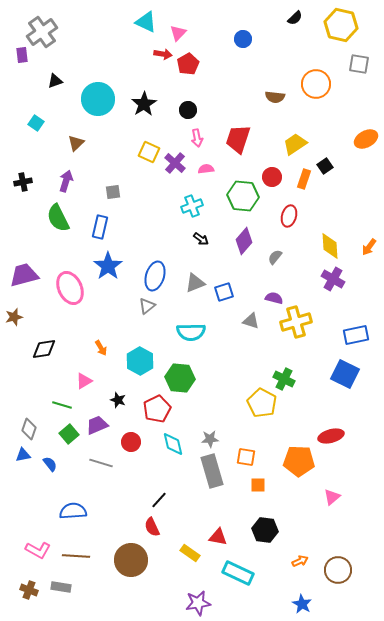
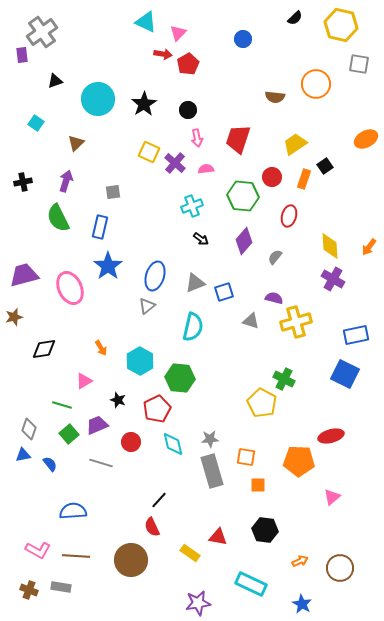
cyan semicircle at (191, 332): moved 2 px right, 5 px up; rotated 76 degrees counterclockwise
brown circle at (338, 570): moved 2 px right, 2 px up
cyan rectangle at (238, 573): moved 13 px right, 11 px down
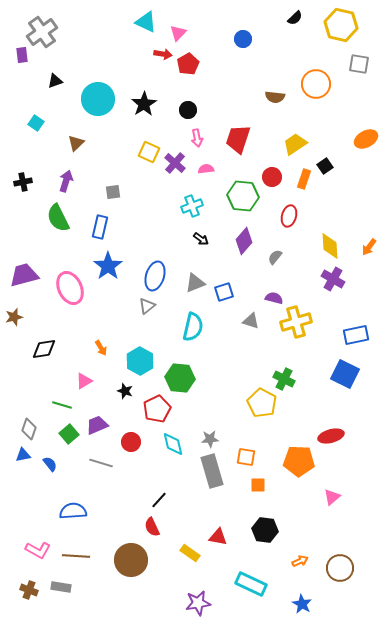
black star at (118, 400): moved 7 px right, 9 px up
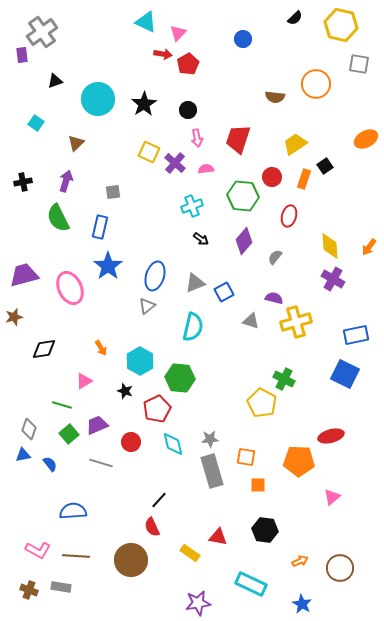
blue square at (224, 292): rotated 12 degrees counterclockwise
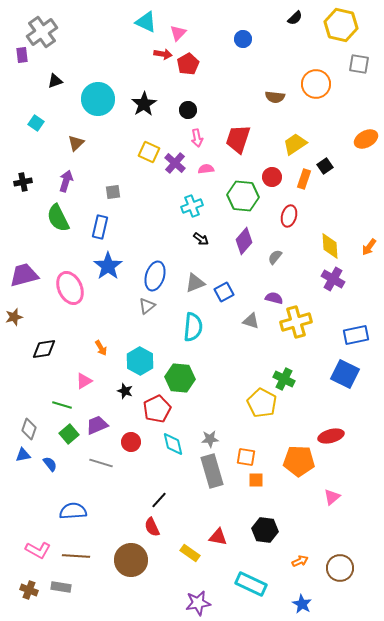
cyan semicircle at (193, 327): rotated 8 degrees counterclockwise
orange square at (258, 485): moved 2 px left, 5 px up
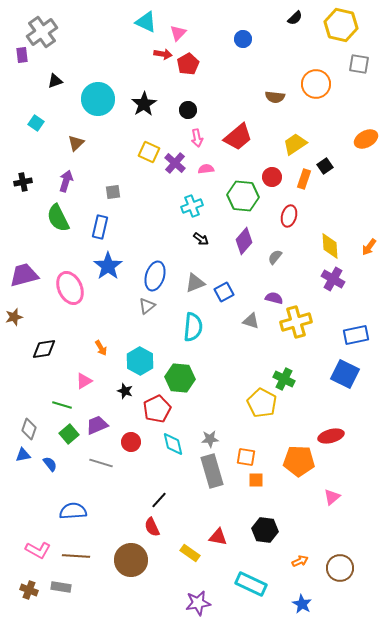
red trapezoid at (238, 139): moved 2 px up; rotated 148 degrees counterclockwise
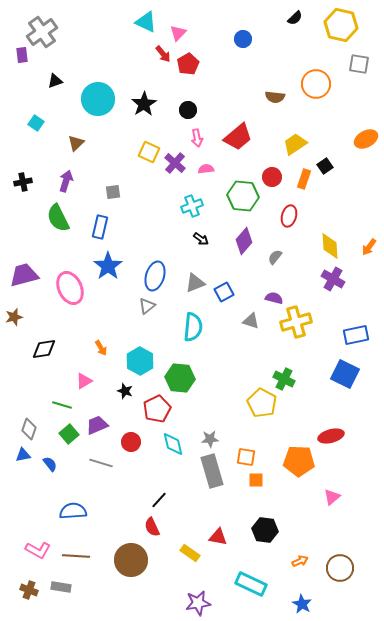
red arrow at (163, 54): rotated 42 degrees clockwise
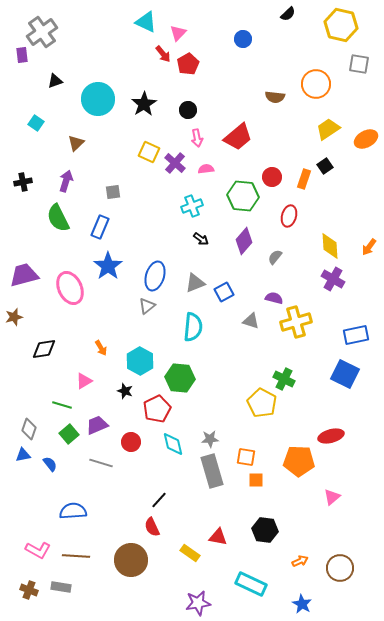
black semicircle at (295, 18): moved 7 px left, 4 px up
yellow trapezoid at (295, 144): moved 33 px right, 15 px up
blue rectangle at (100, 227): rotated 10 degrees clockwise
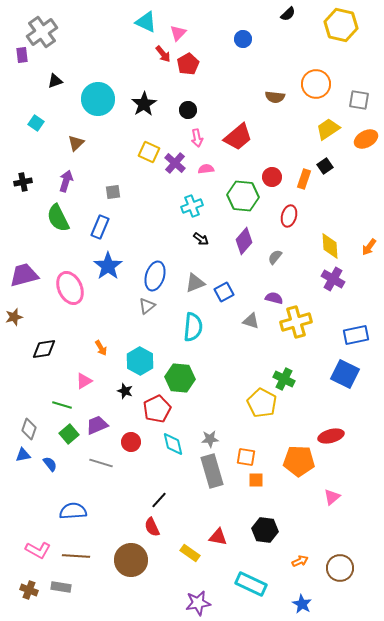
gray square at (359, 64): moved 36 px down
